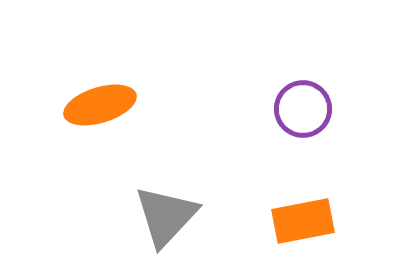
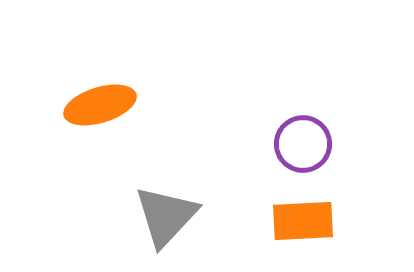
purple circle: moved 35 px down
orange rectangle: rotated 8 degrees clockwise
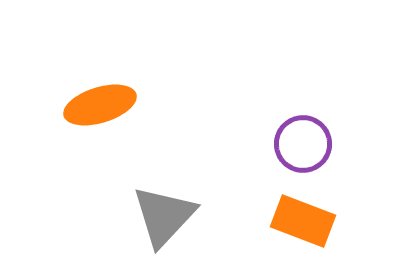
gray triangle: moved 2 px left
orange rectangle: rotated 24 degrees clockwise
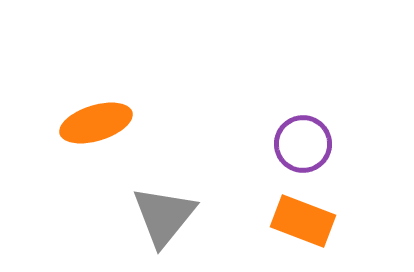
orange ellipse: moved 4 px left, 18 px down
gray triangle: rotated 4 degrees counterclockwise
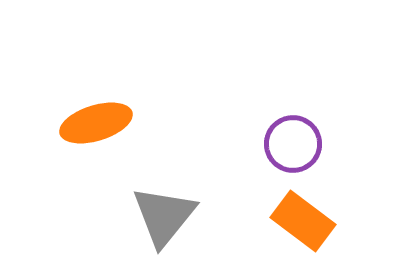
purple circle: moved 10 px left
orange rectangle: rotated 16 degrees clockwise
